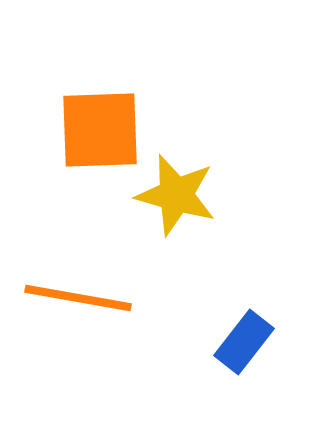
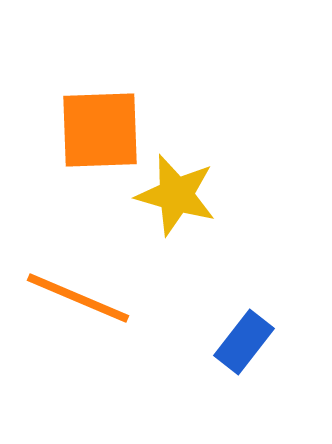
orange line: rotated 13 degrees clockwise
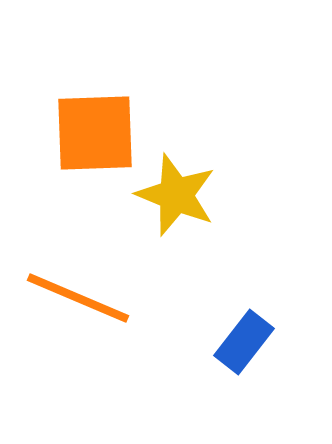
orange square: moved 5 px left, 3 px down
yellow star: rotated 6 degrees clockwise
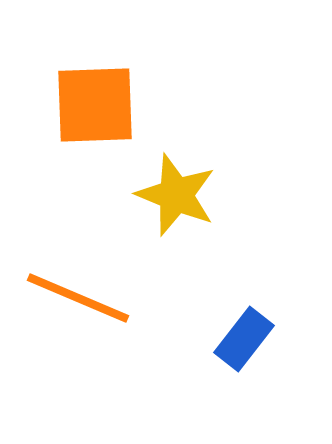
orange square: moved 28 px up
blue rectangle: moved 3 px up
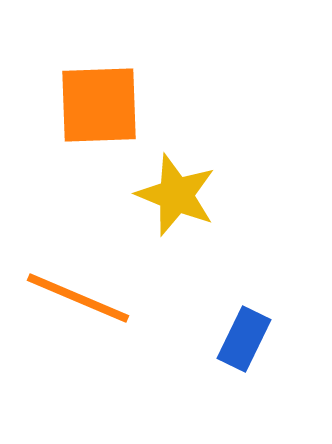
orange square: moved 4 px right
blue rectangle: rotated 12 degrees counterclockwise
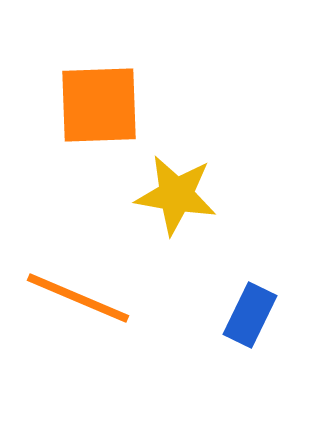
yellow star: rotated 12 degrees counterclockwise
blue rectangle: moved 6 px right, 24 px up
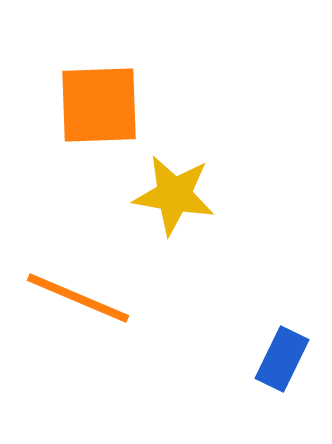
yellow star: moved 2 px left
blue rectangle: moved 32 px right, 44 px down
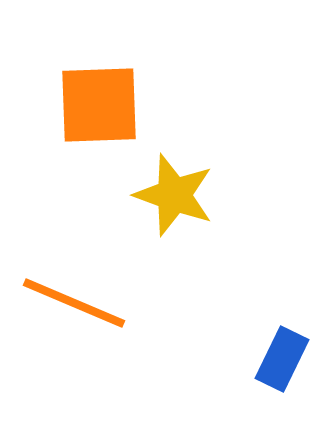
yellow star: rotated 10 degrees clockwise
orange line: moved 4 px left, 5 px down
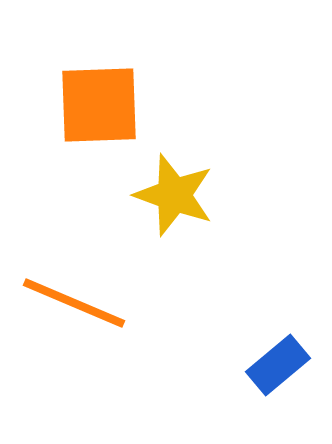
blue rectangle: moved 4 px left, 6 px down; rotated 24 degrees clockwise
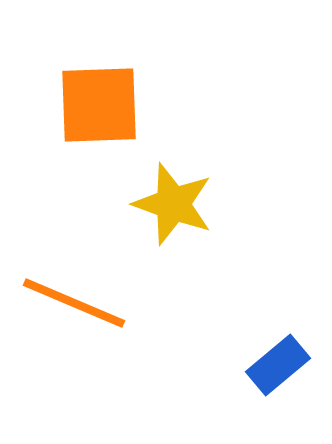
yellow star: moved 1 px left, 9 px down
